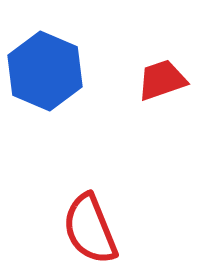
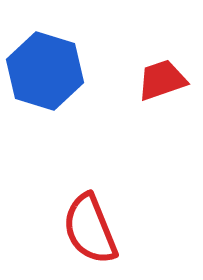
blue hexagon: rotated 6 degrees counterclockwise
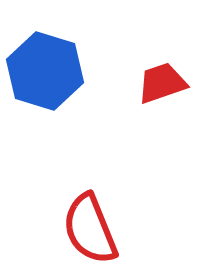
red trapezoid: moved 3 px down
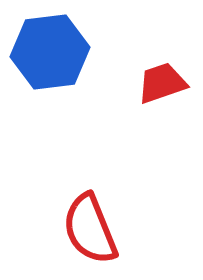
blue hexagon: moved 5 px right, 19 px up; rotated 24 degrees counterclockwise
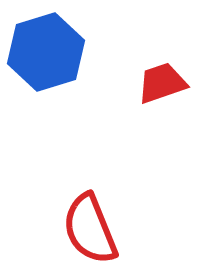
blue hexagon: moved 4 px left; rotated 10 degrees counterclockwise
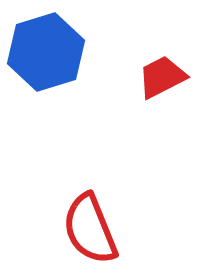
red trapezoid: moved 6 px up; rotated 8 degrees counterclockwise
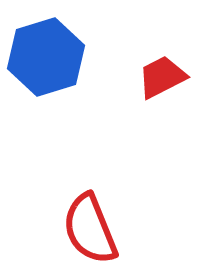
blue hexagon: moved 5 px down
